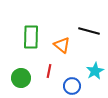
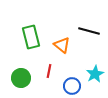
green rectangle: rotated 15 degrees counterclockwise
cyan star: moved 3 px down
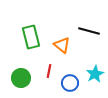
blue circle: moved 2 px left, 3 px up
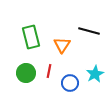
orange triangle: rotated 24 degrees clockwise
green circle: moved 5 px right, 5 px up
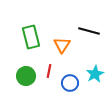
green circle: moved 3 px down
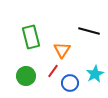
orange triangle: moved 5 px down
red line: moved 4 px right; rotated 24 degrees clockwise
